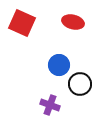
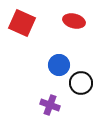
red ellipse: moved 1 px right, 1 px up
black circle: moved 1 px right, 1 px up
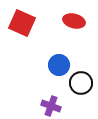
purple cross: moved 1 px right, 1 px down
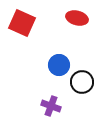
red ellipse: moved 3 px right, 3 px up
black circle: moved 1 px right, 1 px up
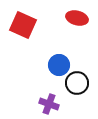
red square: moved 1 px right, 2 px down
black circle: moved 5 px left, 1 px down
purple cross: moved 2 px left, 2 px up
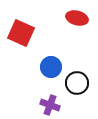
red square: moved 2 px left, 8 px down
blue circle: moved 8 px left, 2 px down
purple cross: moved 1 px right, 1 px down
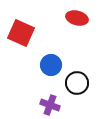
blue circle: moved 2 px up
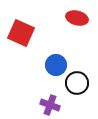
blue circle: moved 5 px right
